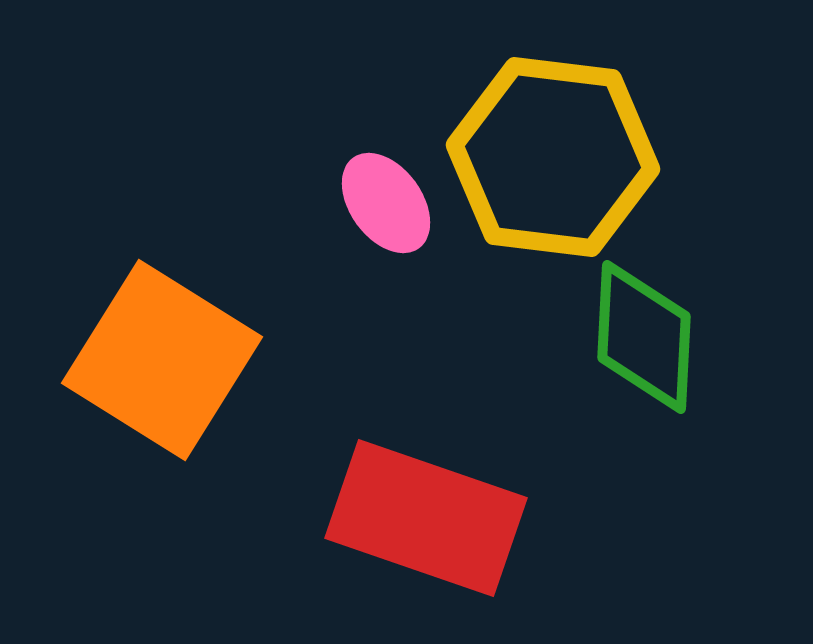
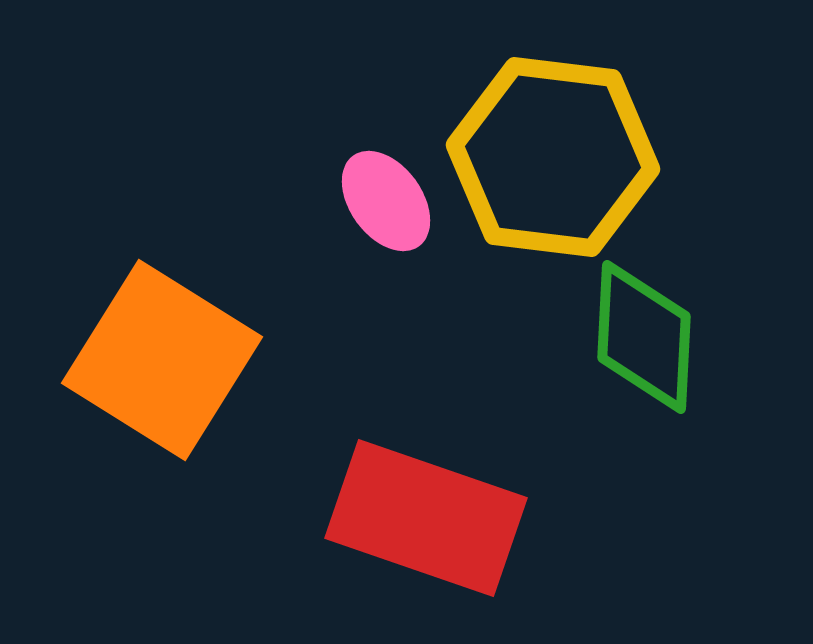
pink ellipse: moved 2 px up
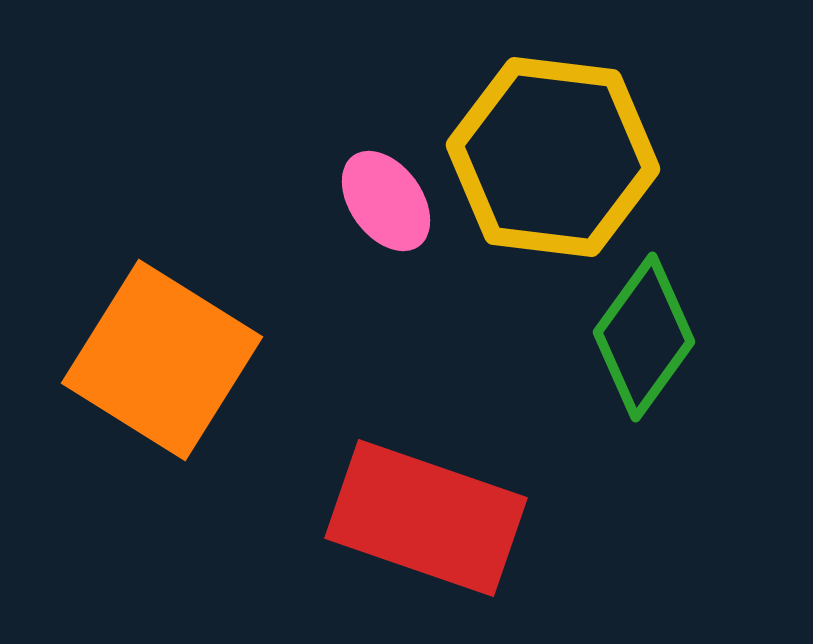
green diamond: rotated 33 degrees clockwise
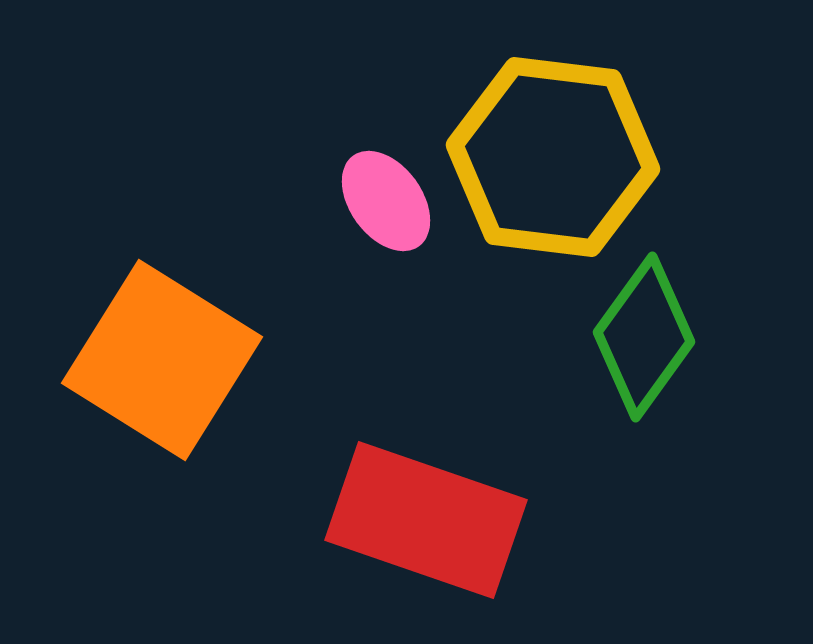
red rectangle: moved 2 px down
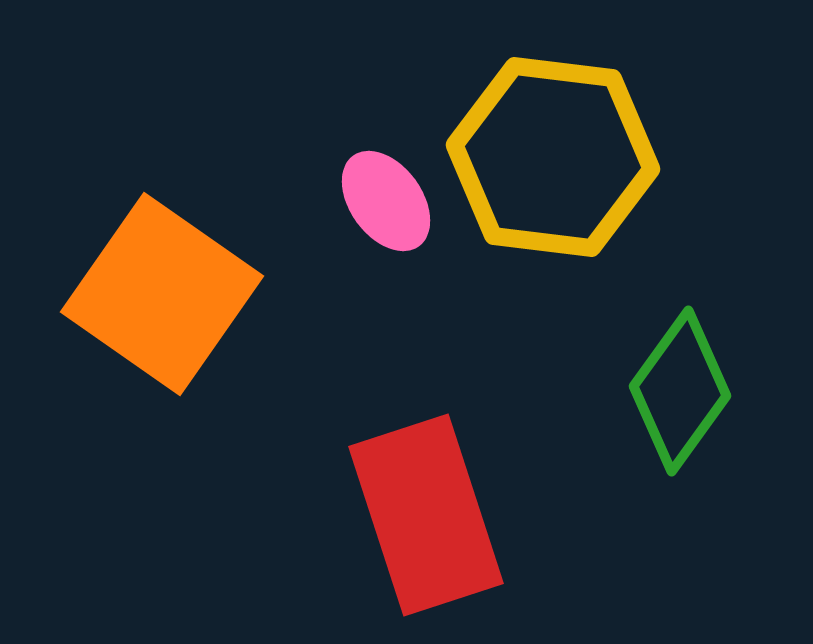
green diamond: moved 36 px right, 54 px down
orange square: moved 66 px up; rotated 3 degrees clockwise
red rectangle: moved 5 px up; rotated 53 degrees clockwise
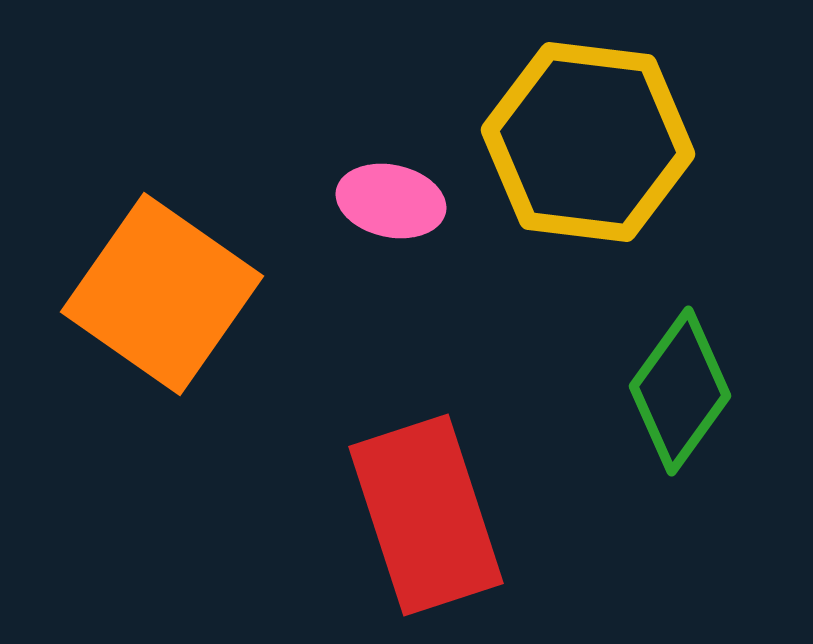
yellow hexagon: moved 35 px right, 15 px up
pink ellipse: moved 5 px right; rotated 42 degrees counterclockwise
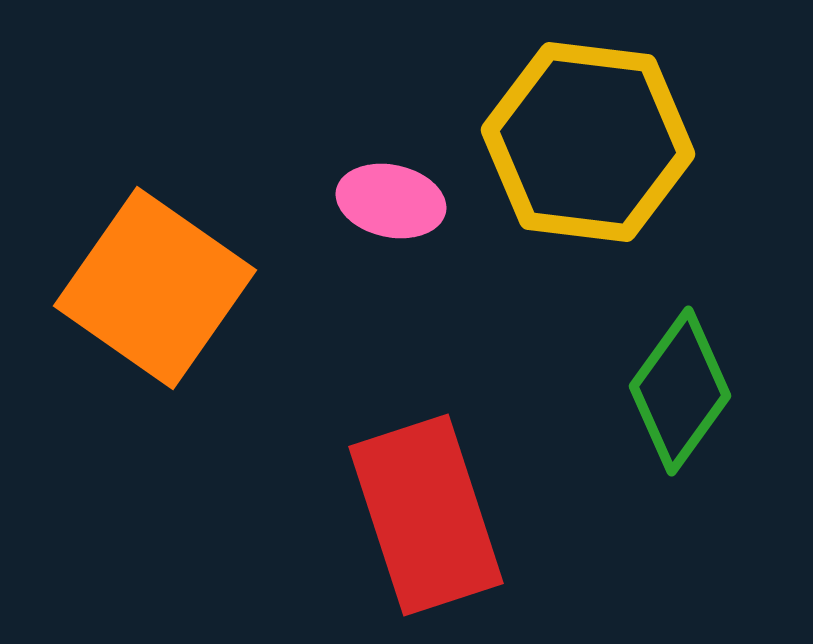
orange square: moved 7 px left, 6 px up
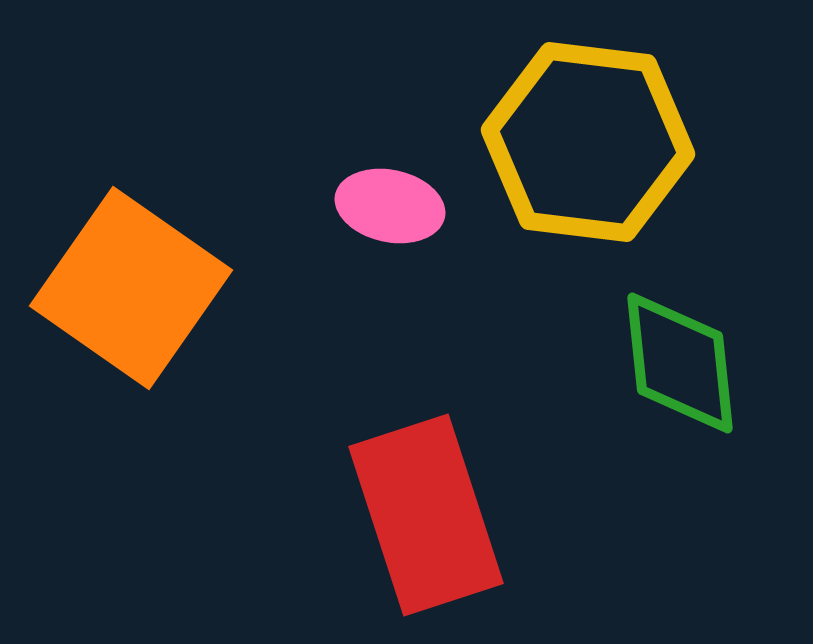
pink ellipse: moved 1 px left, 5 px down
orange square: moved 24 px left
green diamond: moved 28 px up; rotated 42 degrees counterclockwise
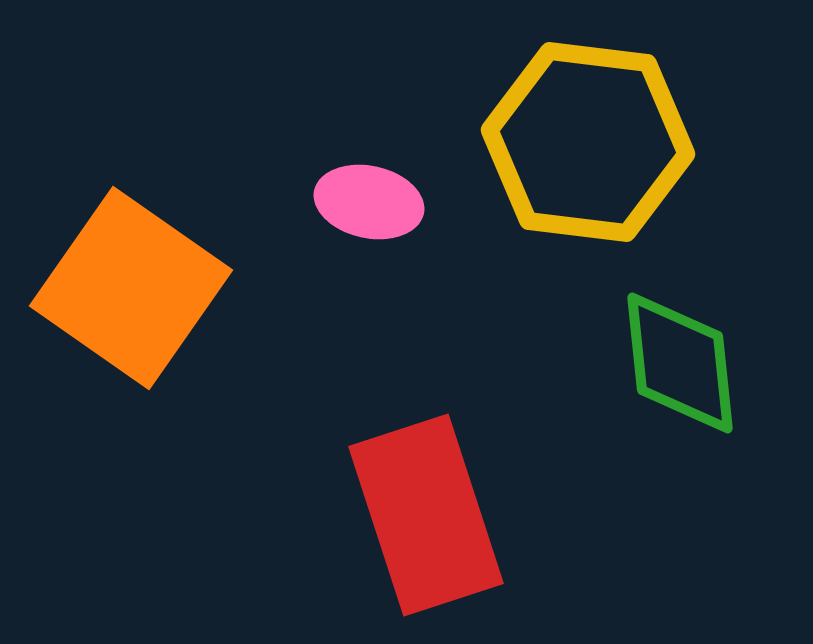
pink ellipse: moved 21 px left, 4 px up
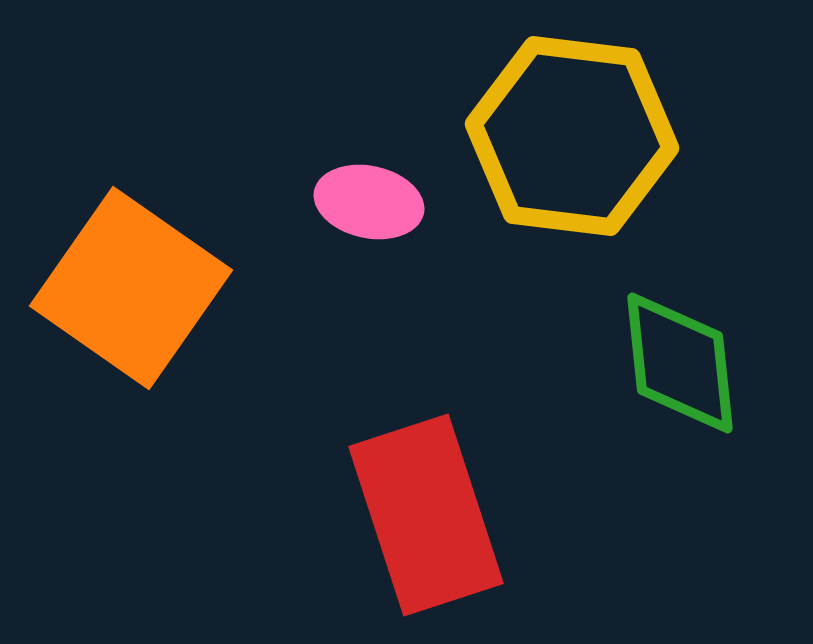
yellow hexagon: moved 16 px left, 6 px up
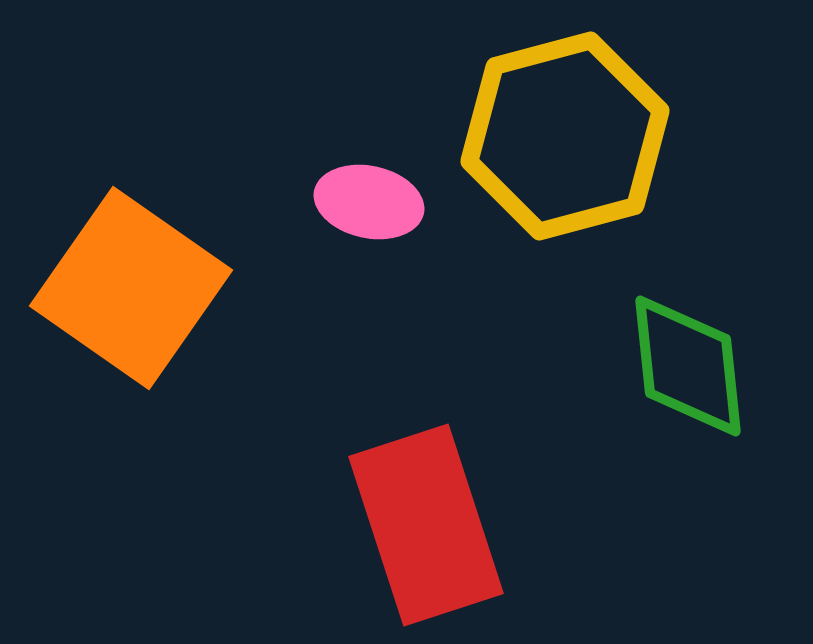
yellow hexagon: moved 7 px left; rotated 22 degrees counterclockwise
green diamond: moved 8 px right, 3 px down
red rectangle: moved 10 px down
